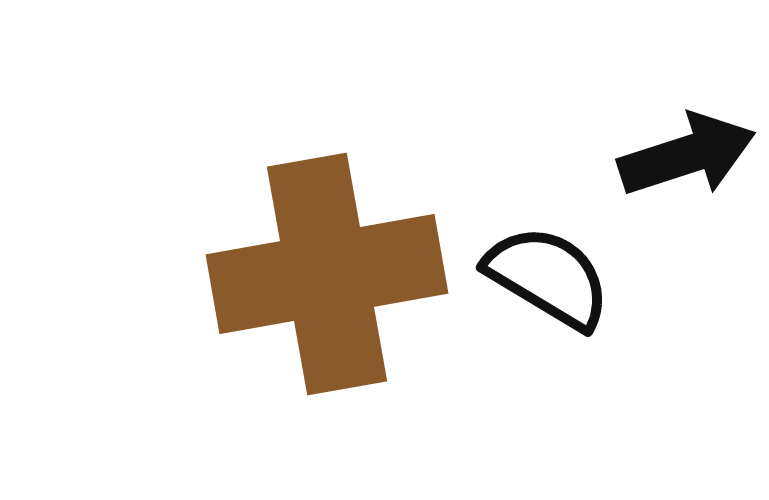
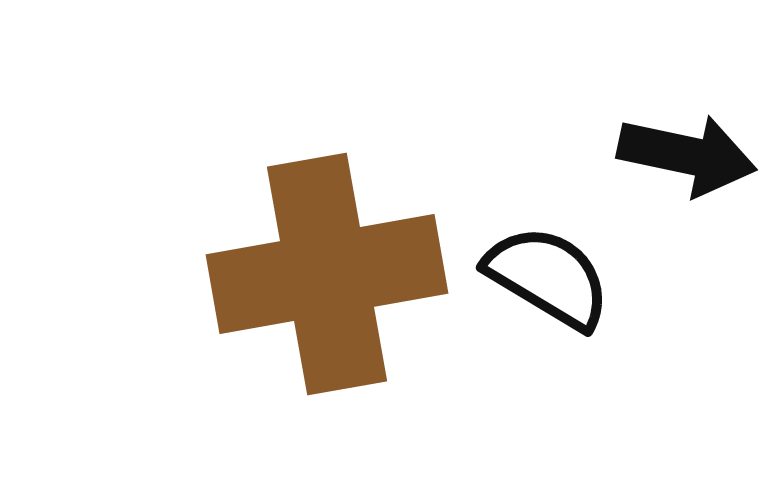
black arrow: rotated 30 degrees clockwise
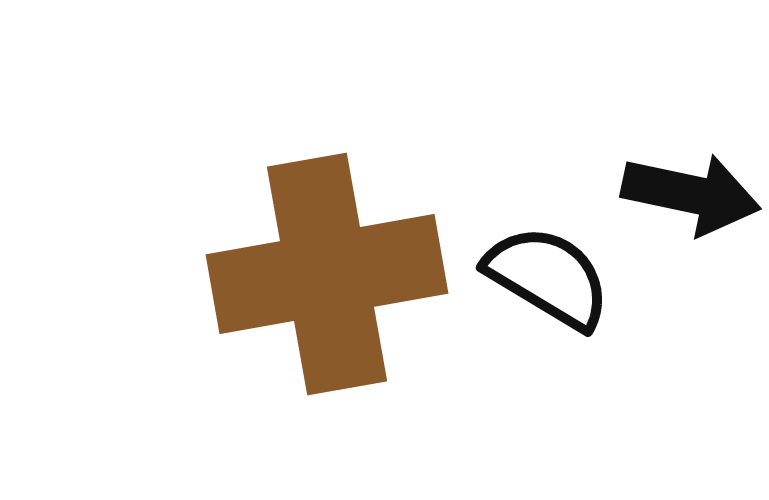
black arrow: moved 4 px right, 39 px down
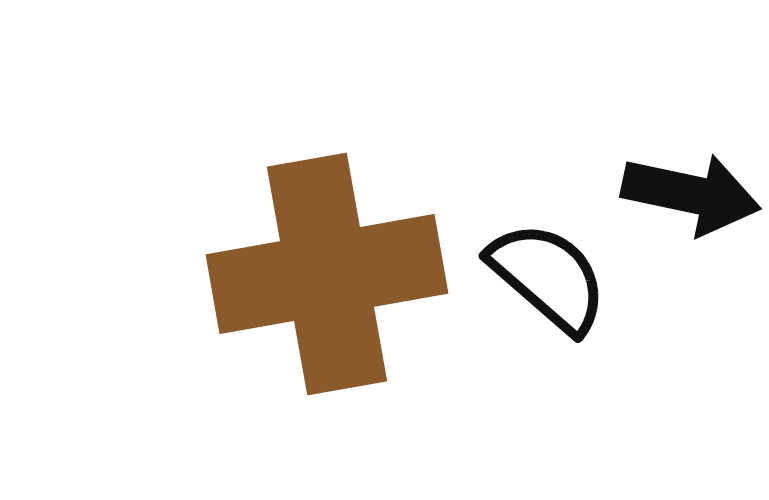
black semicircle: rotated 10 degrees clockwise
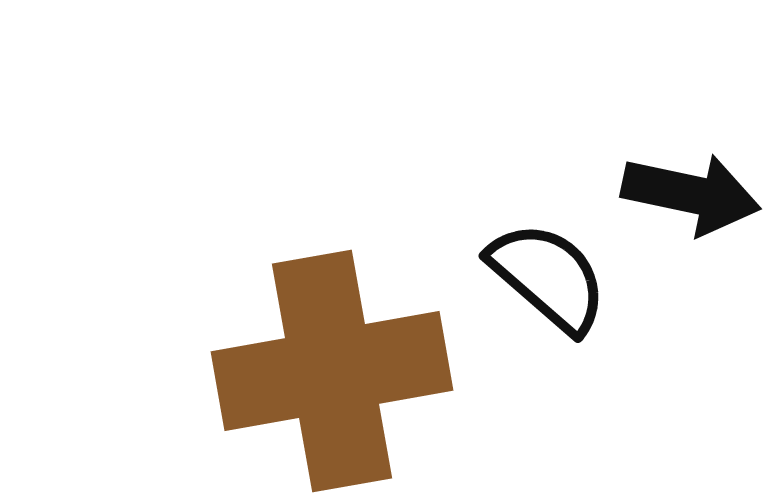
brown cross: moved 5 px right, 97 px down
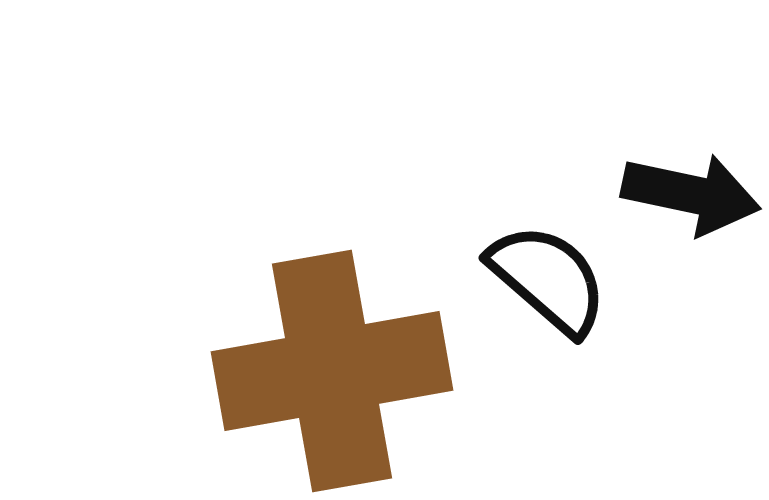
black semicircle: moved 2 px down
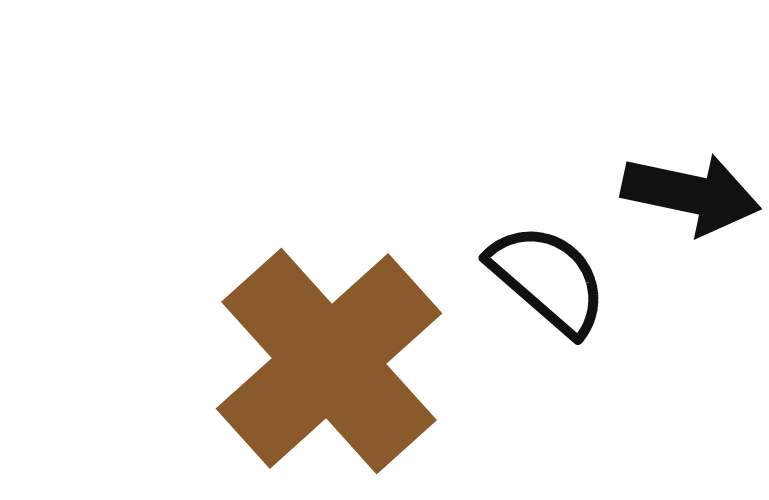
brown cross: moved 3 px left, 10 px up; rotated 32 degrees counterclockwise
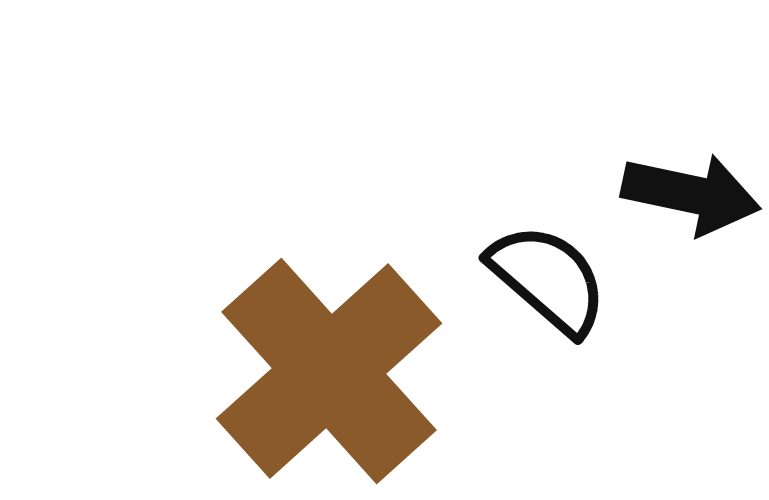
brown cross: moved 10 px down
